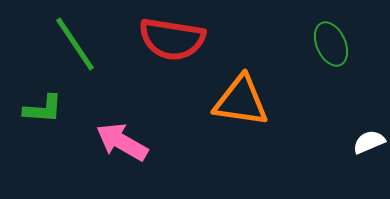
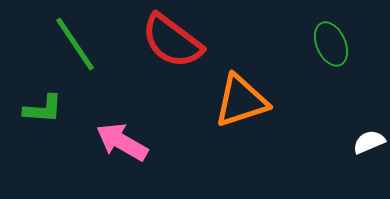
red semicircle: moved 2 px down; rotated 28 degrees clockwise
orange triangle: rotated 26 degrees counterclockwise
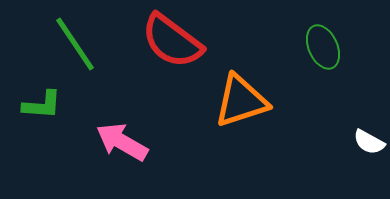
green ellipse: moved 8 px left, 3 px down
green L-shape: moved 1 px left, 4 px up
white semicircle: rotated 128 degrees counterclockwise
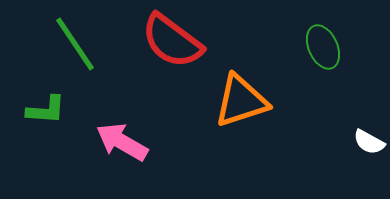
green L-shape: moved 4 px right, 5 px down
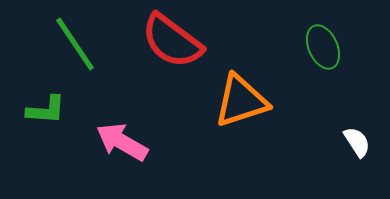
white semicircle: moved 12 px left; rotated 152 degrees counterclockwise
